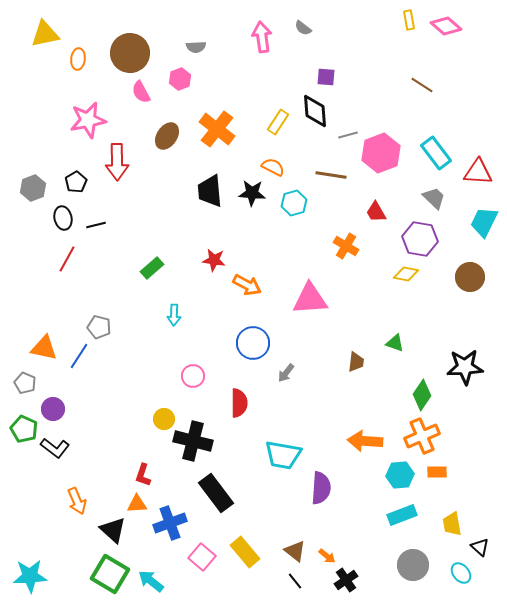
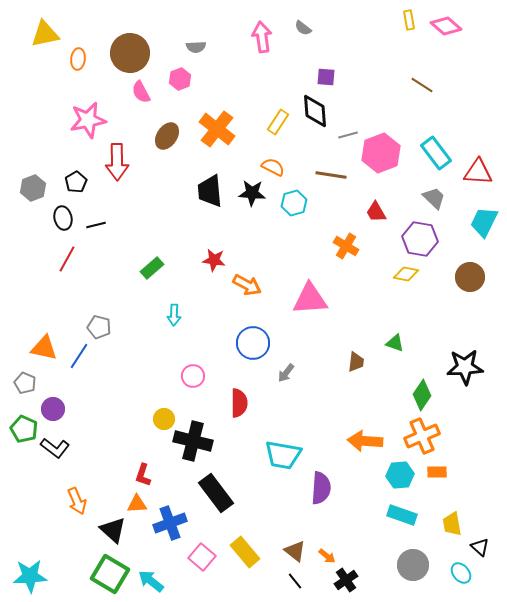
cyan rectangle at (402, 515): rotated 40 degrees clockwise
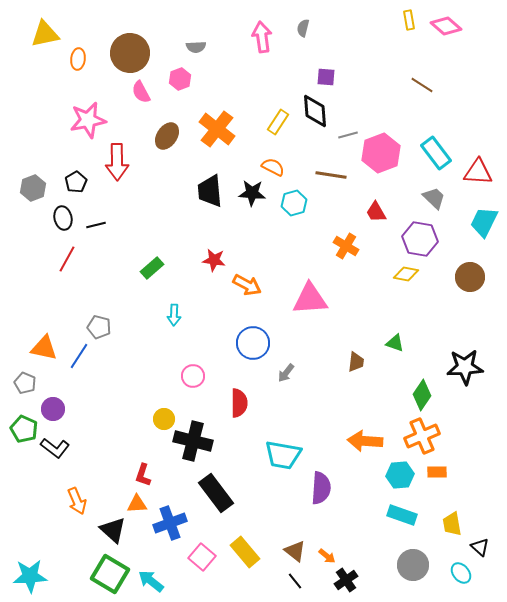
gray semicircle at (303, 28): rotated 66 degrees clockwise
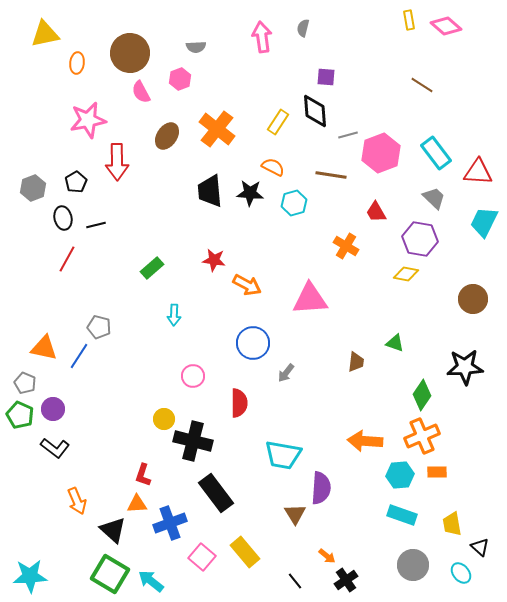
orange ellipse at (78, 59): moved 1 px left, 4 px down
black star at (252, 193): moved 2 px left
brown circle at (470, 277): moved 3 px right, 22 px down
green pentagon at (24, 429): moved 4 px left, 14 px up
brown triangle at (295, 551): moved 37 px up; rotated 20 degrees clockwise
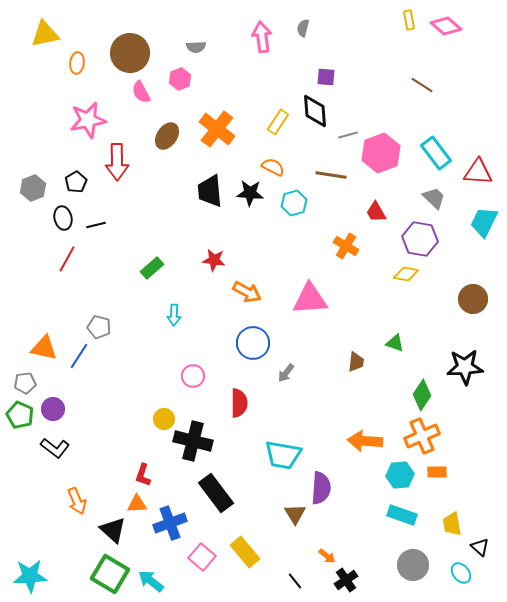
orange arrow at (247, 285): moved 7 px down
gray pentagon at (25, 383): rotated 30 degrees counterclockwise
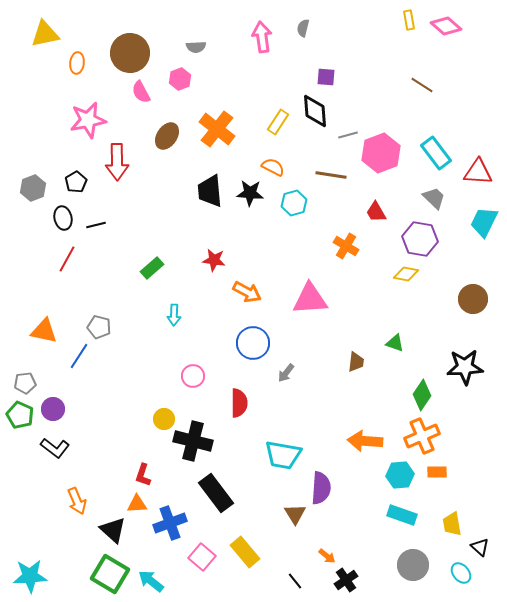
orange triangle at (44, 348): moved 17 px up
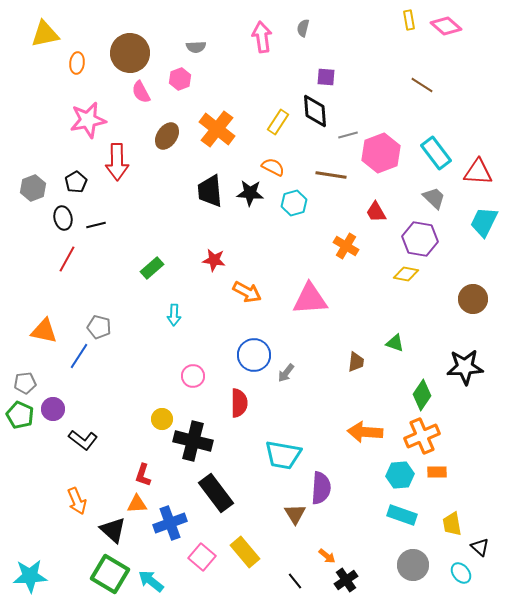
blue circle at (253, 343): moved 1 px right, 12 px down
yellow circle at (164, 419): moved 2 px left
orange arrow at (365, 441): moved 9 px up
black L-shape at (55, 448): moved 28 px right, 8 px up
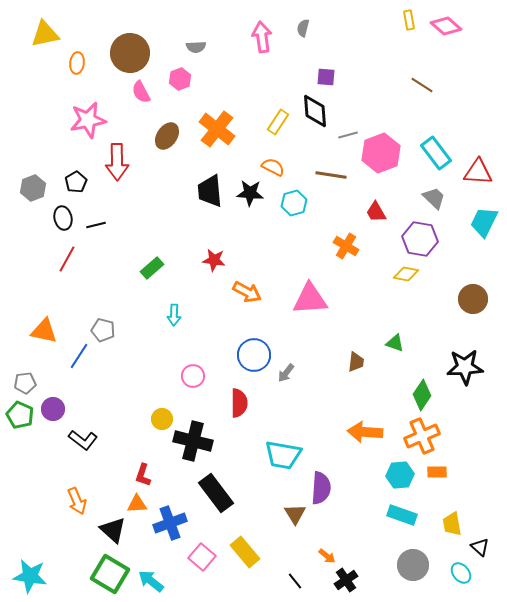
gray pentagon at (99, 327): moved 4 px right, 3 px down
cyan star at (30, 576): rotated 12 degrees clockwise
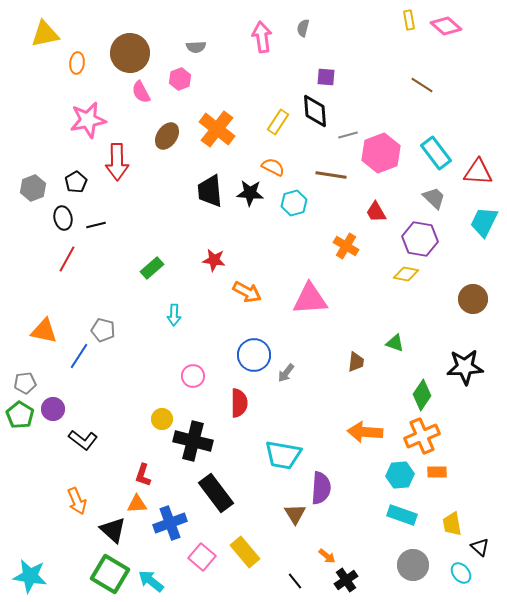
green pentagon at (20, 415): rotated 8 degrees clockwise
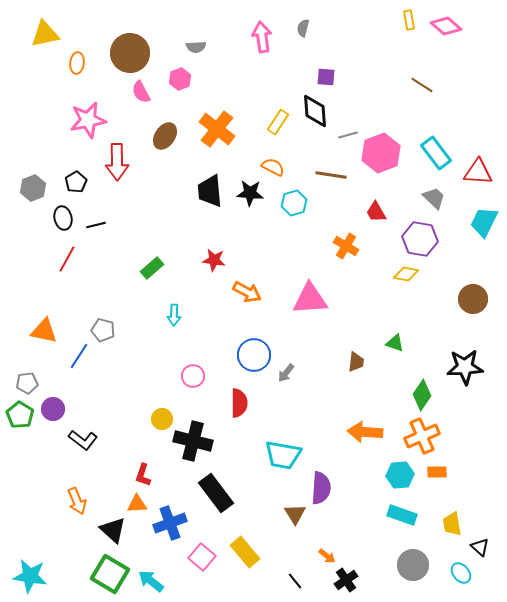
brown ellipse at (167, 136): moved 2 px left
gray pentagon at (25, 383): moved 2 px right
